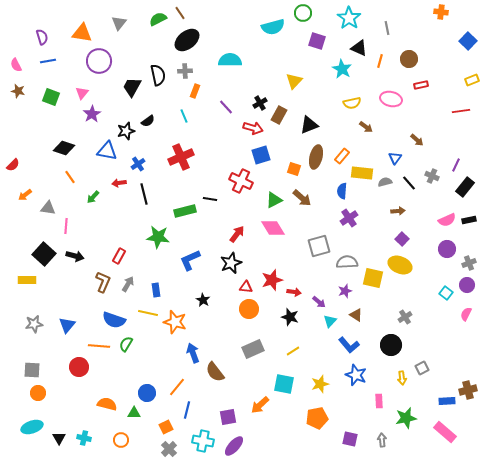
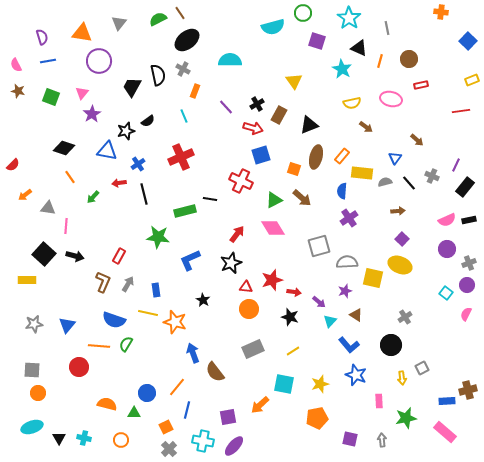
gray cross at (185, 71): moved 2 px left, 2 px up; rotated 32 degrees clockwise
yellow triangle at (294, 81): rotated 18 degrees counterclockwise
black cross at (260, 103): moved 3 px left, 1 px down
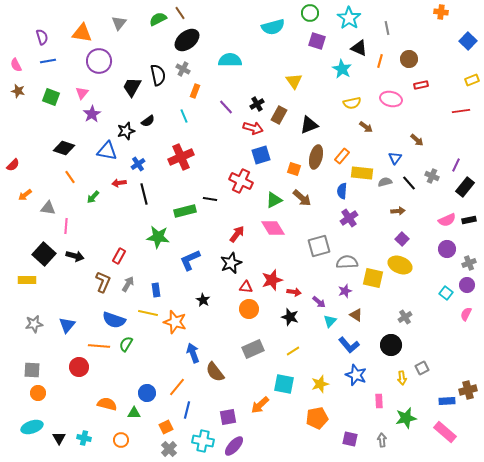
green circle at (303, 13): moved 7 px right
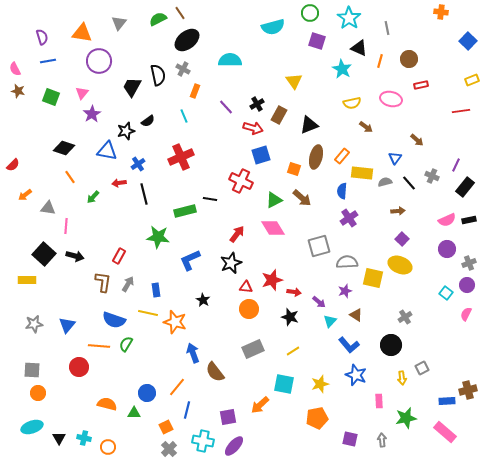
pink semicircle at (16, 65): moved 1 px left, 4 px down
brown L-shape at (103, 282): rotated 15 degrees counterclockwise
orange circle at (121, 440): moved 13 px left, 7 px down
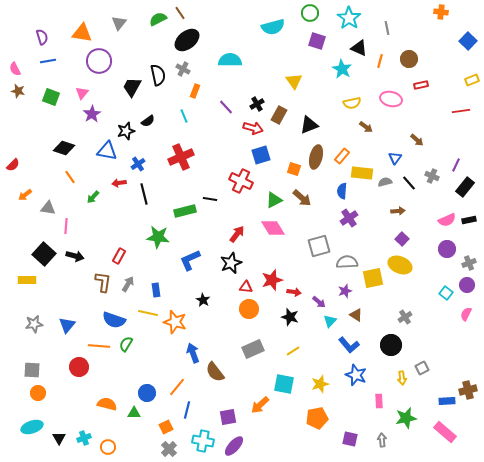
yellow square at (373, 278): rotated 25 degrees counterclockwise
cyan cross at (84, 438): rotated 32 degrees counterclockwise
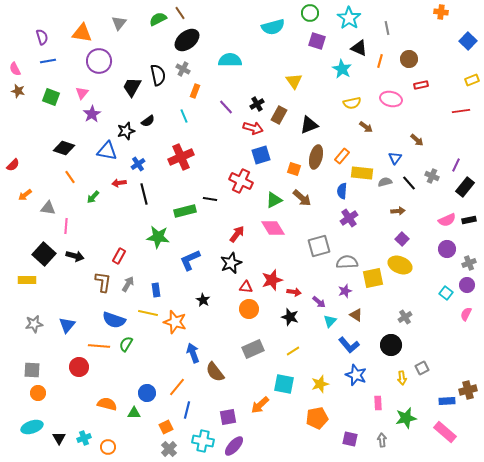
pink rectangle at (379, 401): moved 1 px left, 2 px down
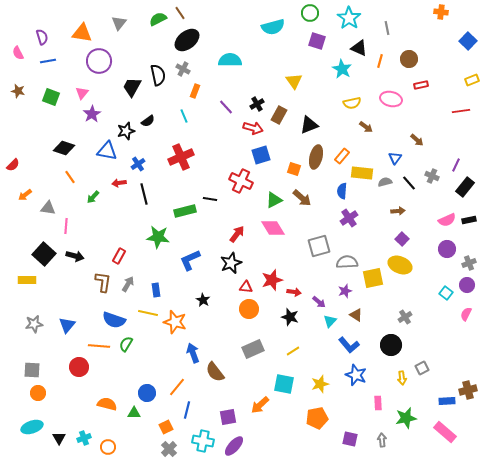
pink semicircle at (15, 69): moved 3 px right, 16 px up
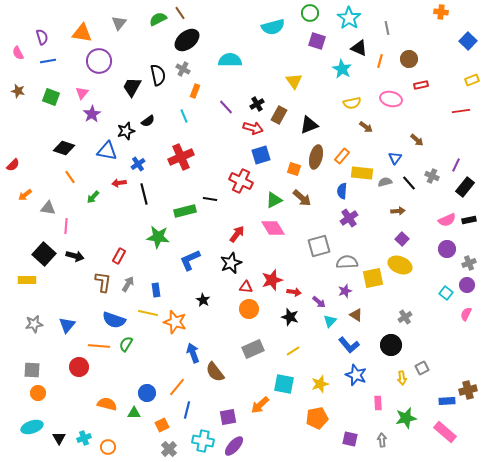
orange square at (166, 427): moved 4 px left, 2 px up
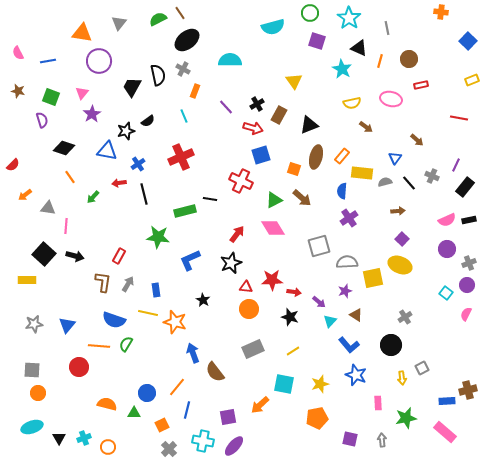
purple semicircle at (42, 37): moved 83 px down
red line at (461, 111): moved 2 px left, 7 px down; rotated 18 degrees clockwise
red star at (272, 280): rotated 15 degrees clockwise
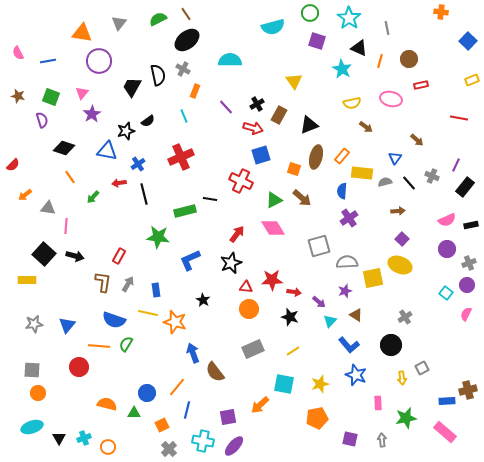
brown line at (180, 13): moved 6 px right, 1 px down
brown star at (18, 91): moved 5 px down
black rectangle at (469, 220): moved 2 px right, 5 px down
